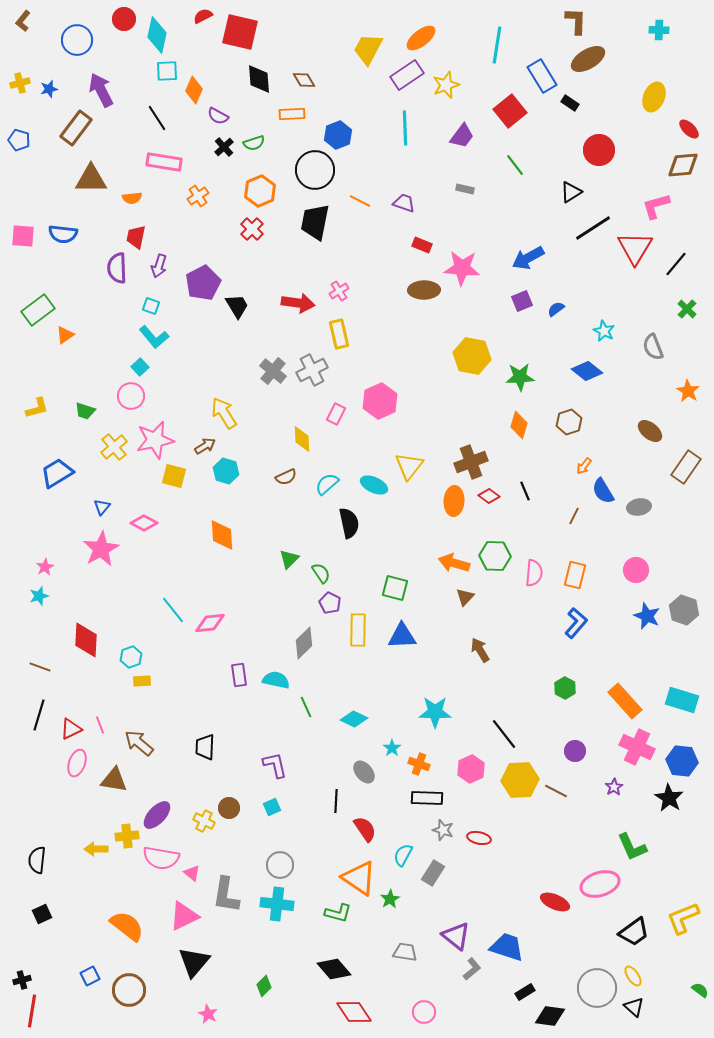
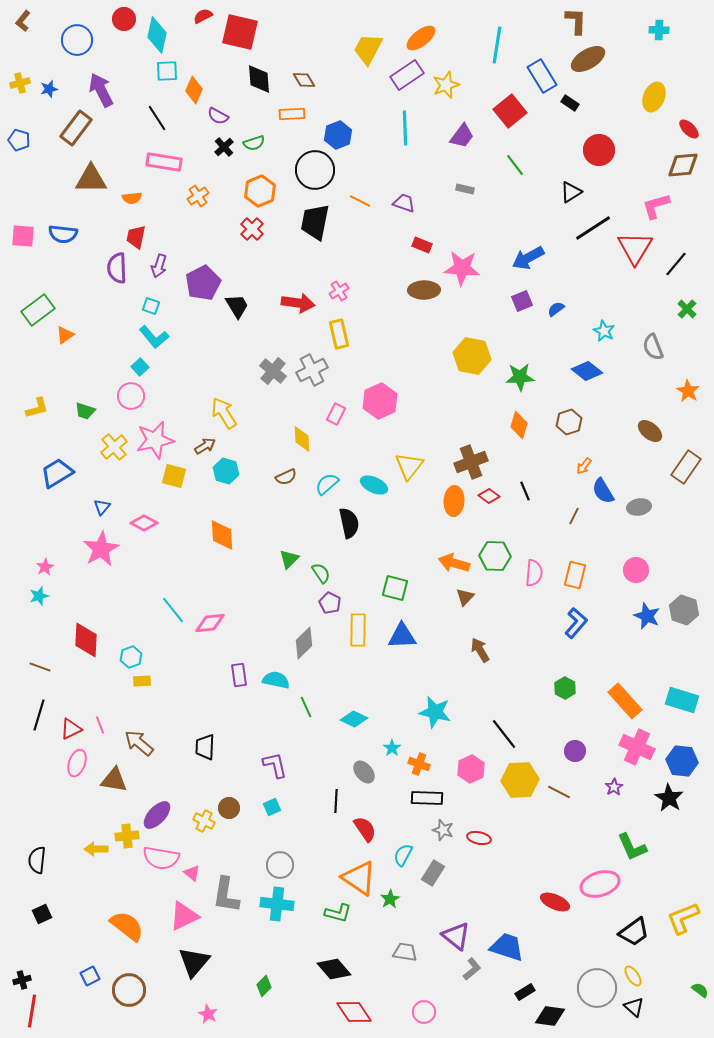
cyan star at (435, 712): rotated 12 degrees clockwise
brown line at (556, 791): moved 3 px right, 1 px down
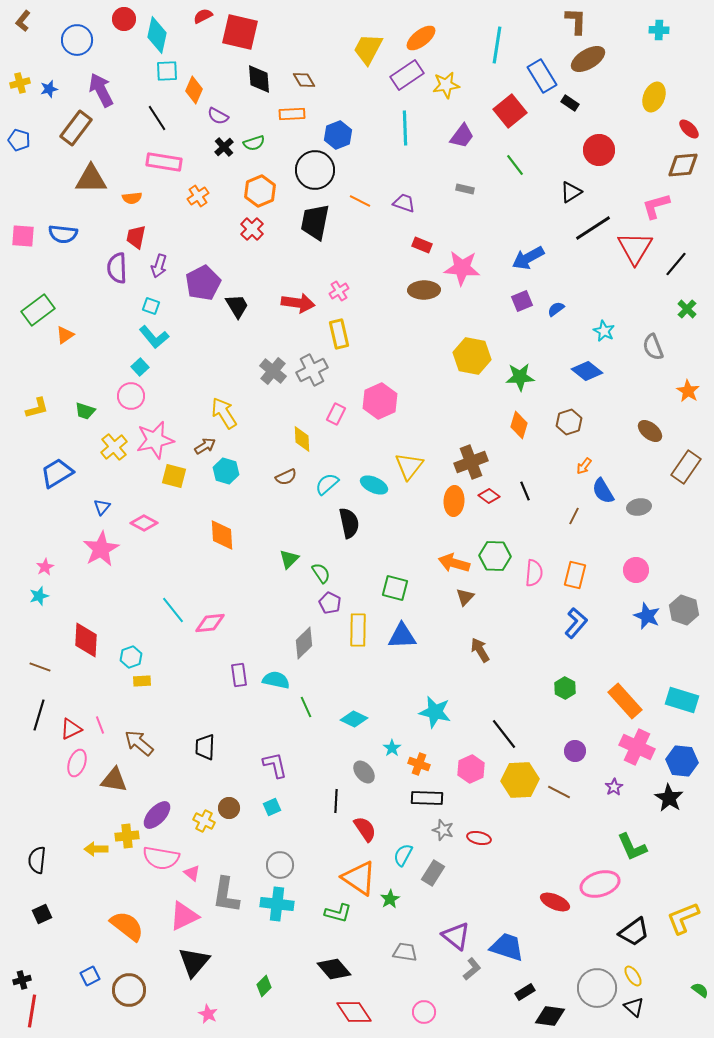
yellow star at (446, 85): rotated 12 degrees clockwise
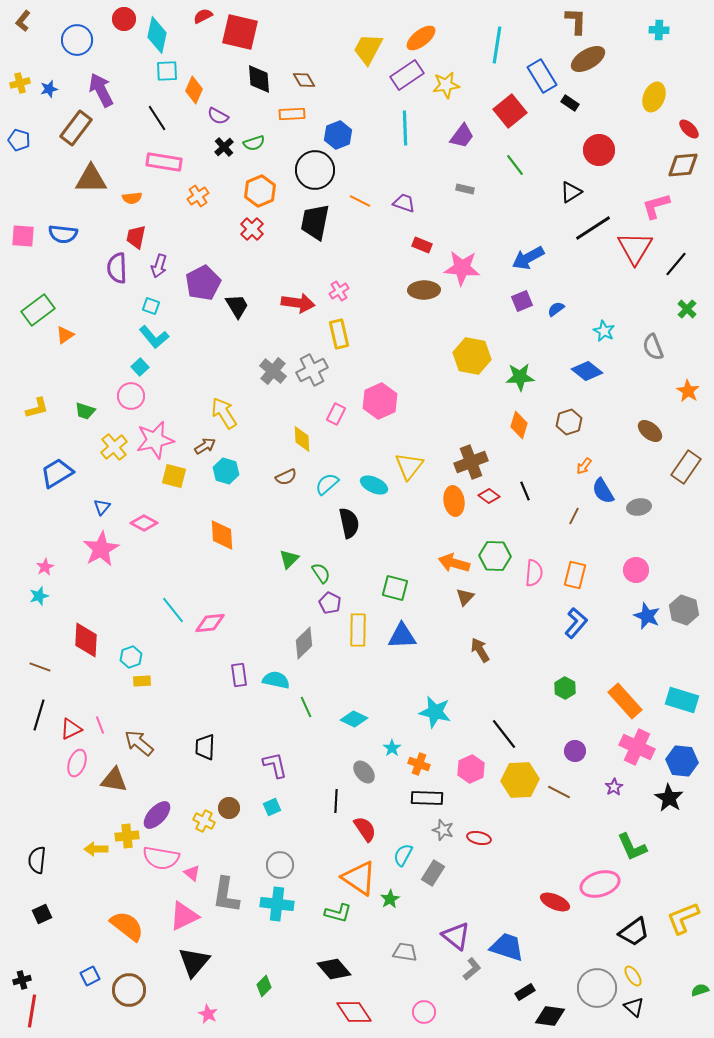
orange ellipse at (454, 501): rotated 12 degrees counterclockwise
green semicircle at (700, 990): rotated 54 degrees counterclockwise
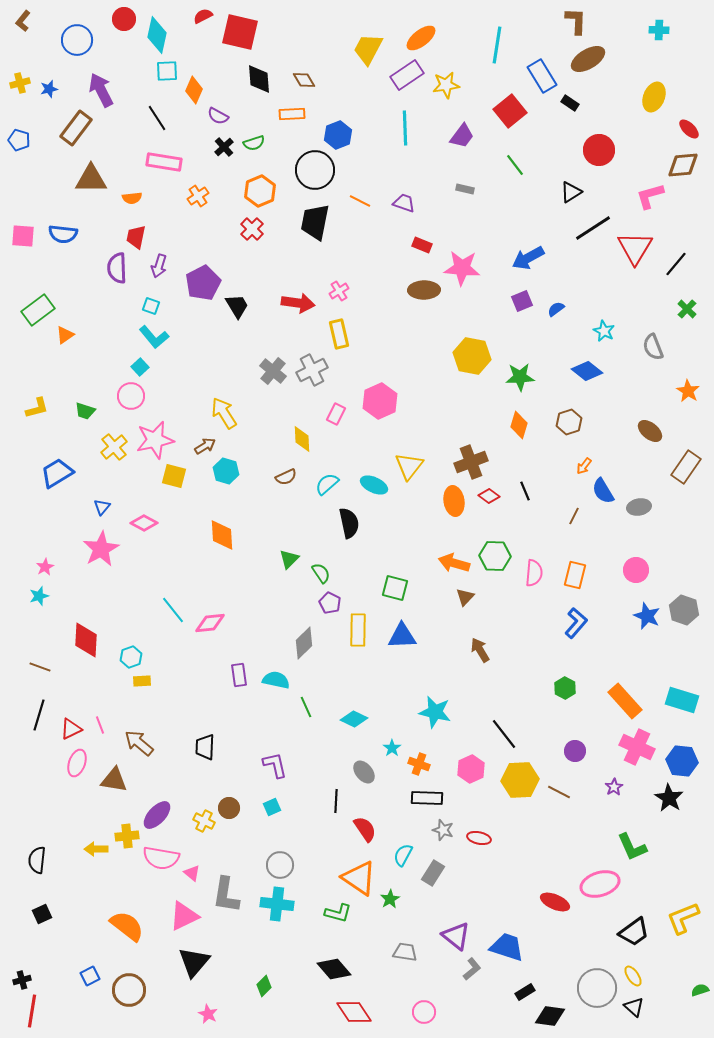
pink L-shape at (656, 206): moved 6 px left, 10 px up
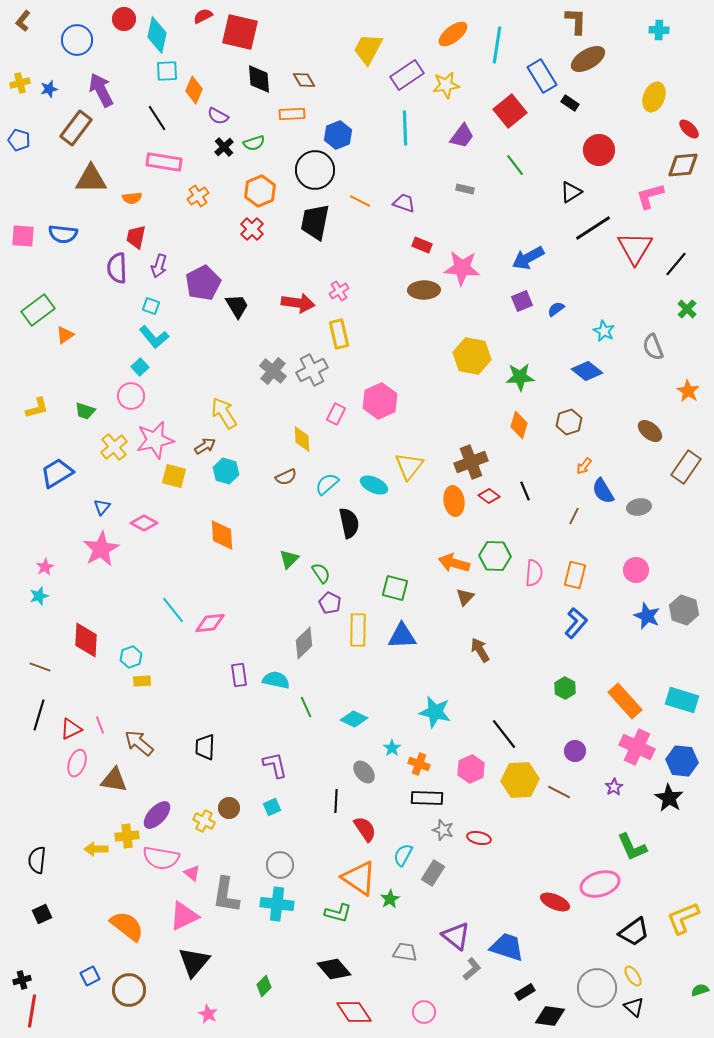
orange ellipse at (421, 38): moved 32 px right, 4 px up
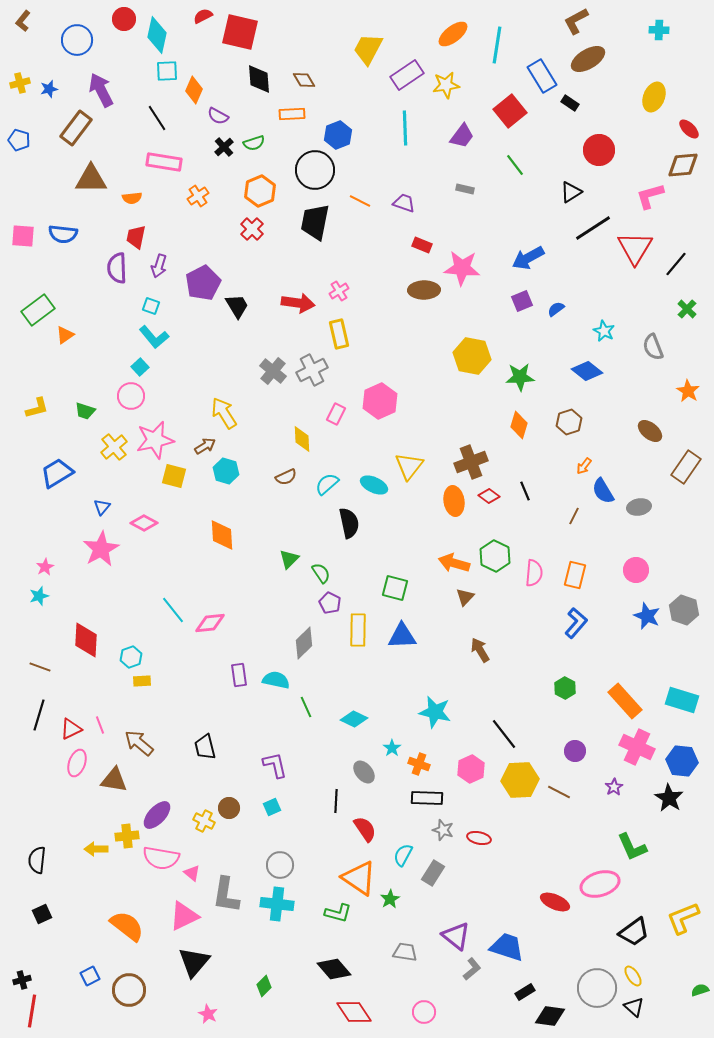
brown L-shape at (576, 21): rotated 120 degrees counterclockwise
green hexagon at (495, 556): rotated 24 degrees clockwise
black trapezoid at (205, 747): rotated 16 degrees counterclockwise
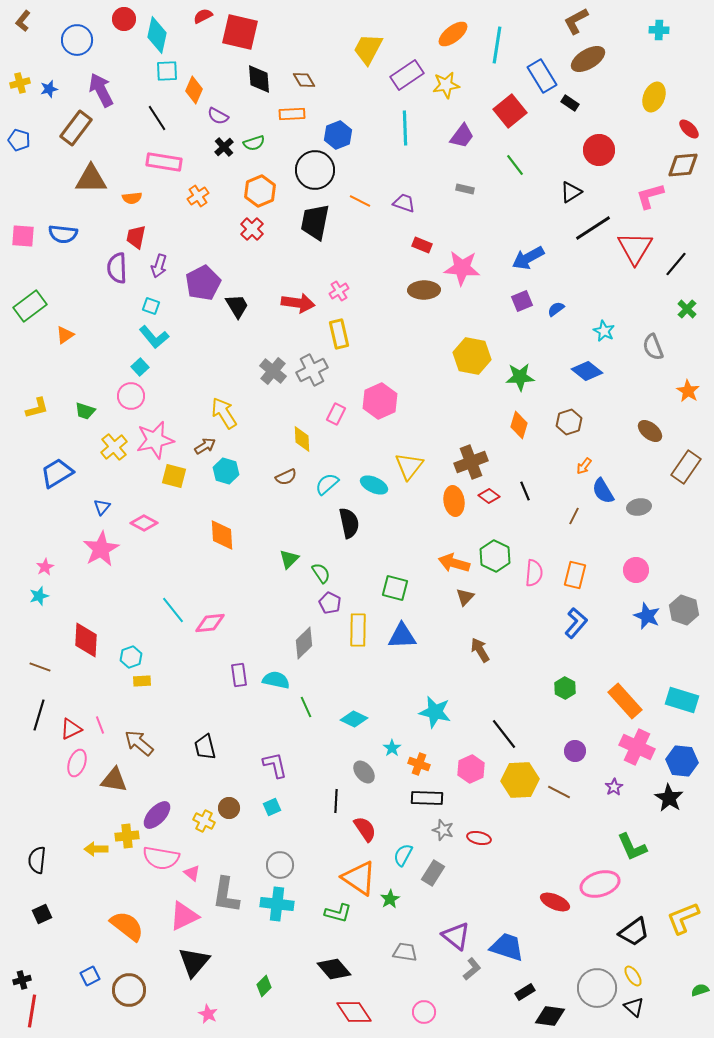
green rectangle at (38, 310): moved 8 px left, 4 px up
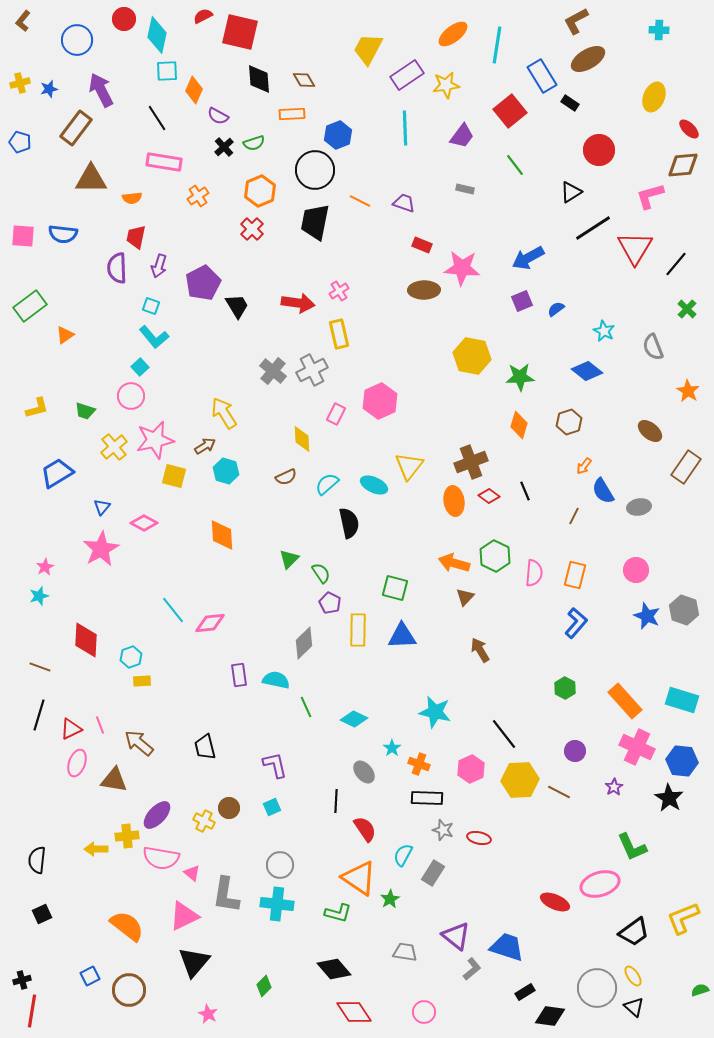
blue pentagon at (19, 140): moved 1 px right, 2 px down
